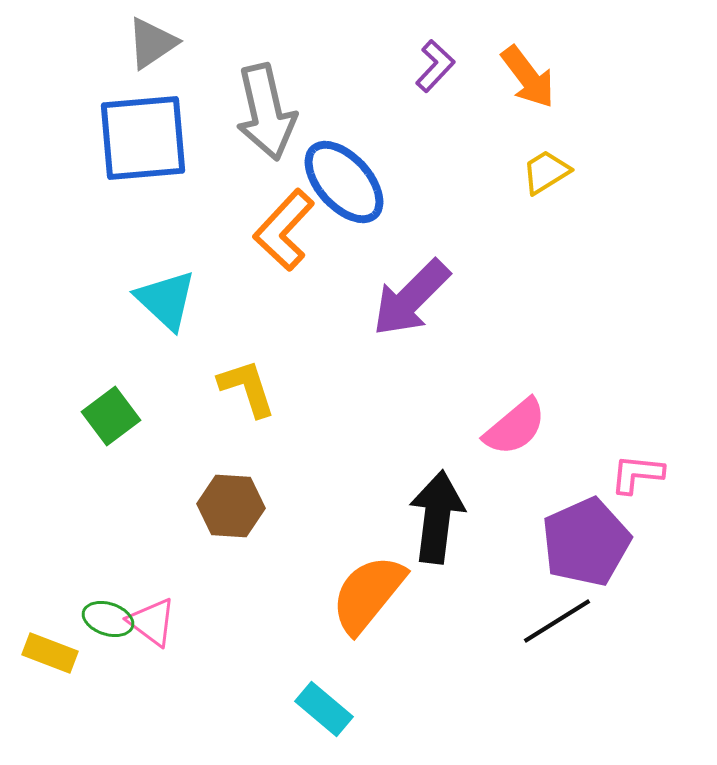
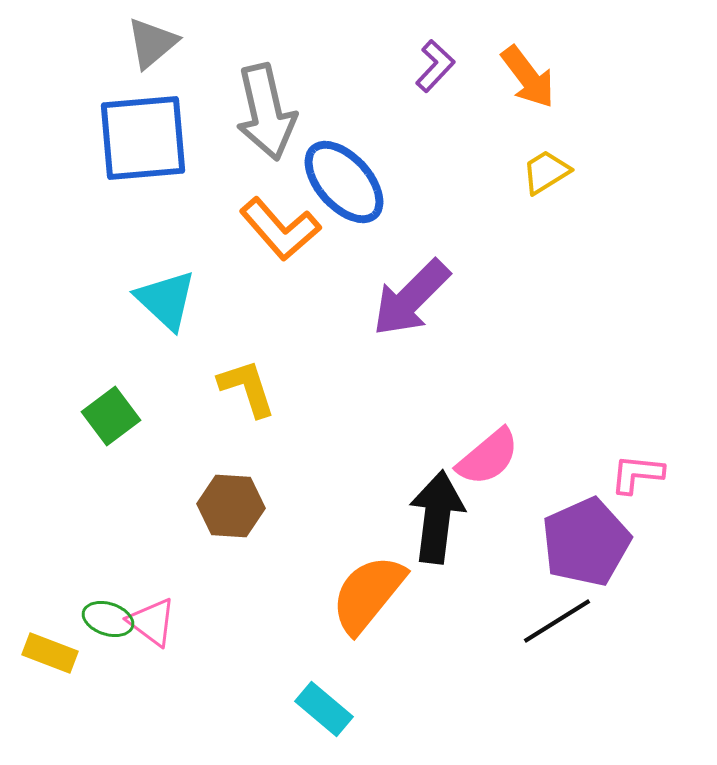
gray triangle: rotated 6 degrees counterclockwise
orange L-shape: moved 4 px left, 1 px up; rotated 84 degrees counterclockwise
pink semicircle: moved 27 px left, 30 px down
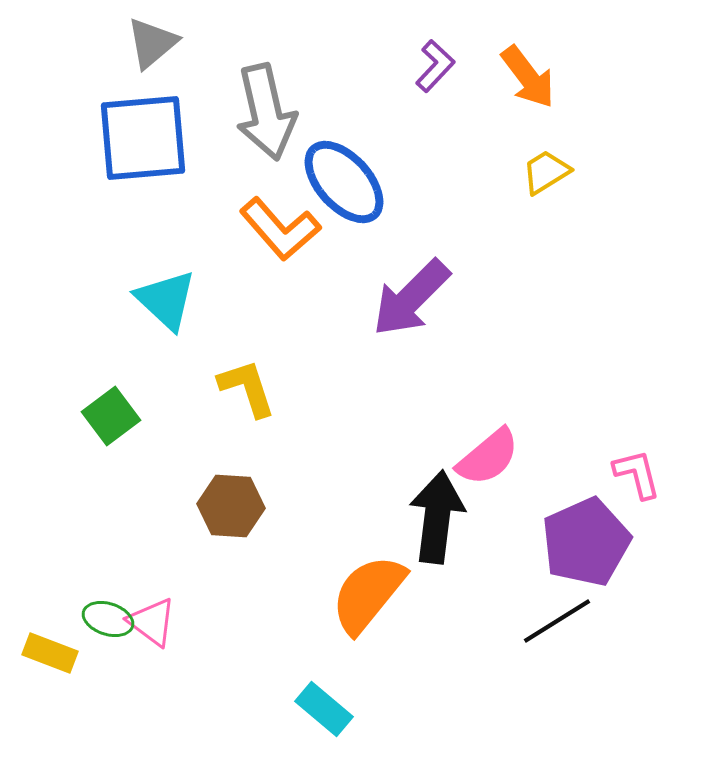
pink L-shape: rotated 70 degrees clockwise
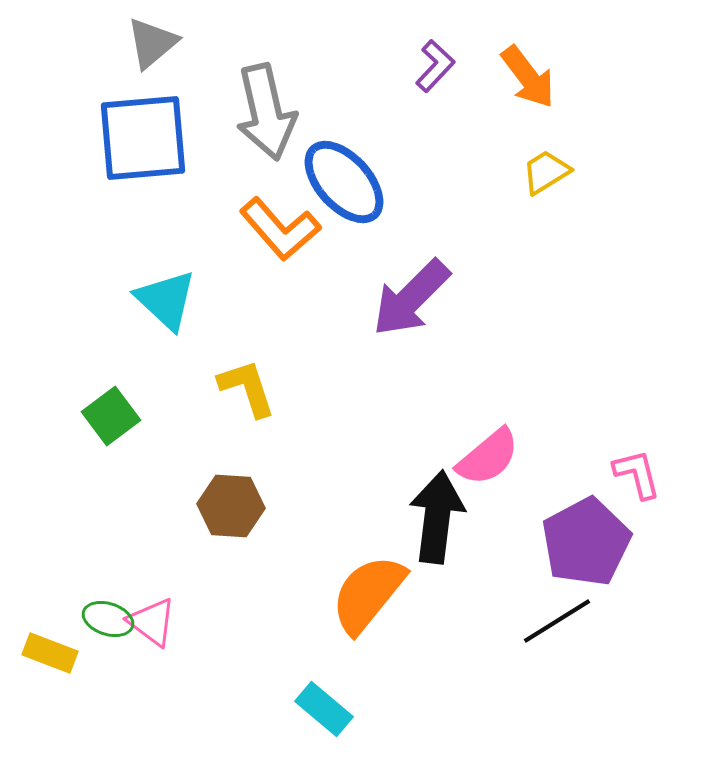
purple pentagon: rotated 4 degrees counterclockwise
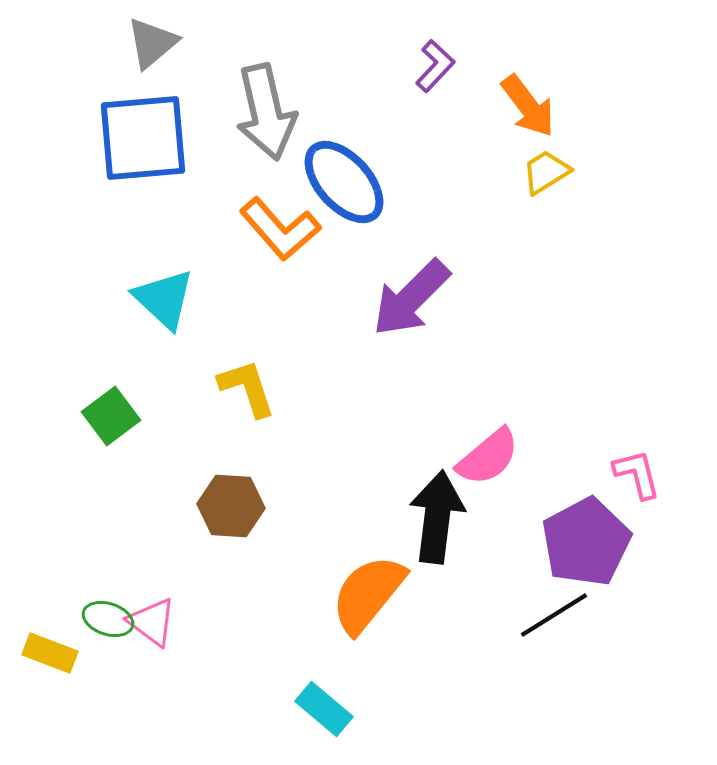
orange arrow: moved 29 px down
cyan triangle: moved 2 px left, 1 px up
black line: moved 3 px left, 6 px up
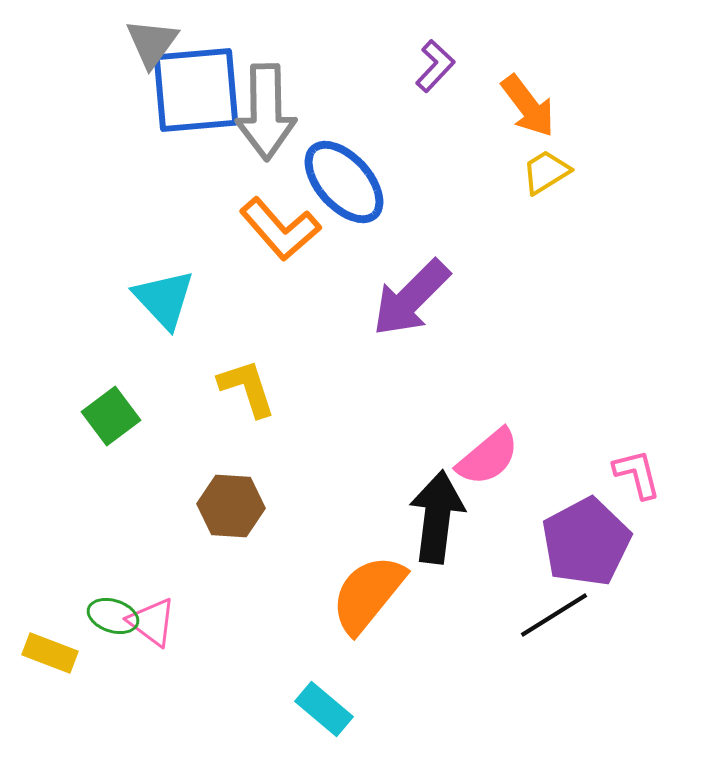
gray triangle: rotated 14 degrees counterclockwise
gray arrow: rotated 12 degrees clockwise
blue square: moved 53 px right, 48 px up
cyan triangle: rotated 4 degrees clockwise
green ellipse: moved 5 px right, 3 px up
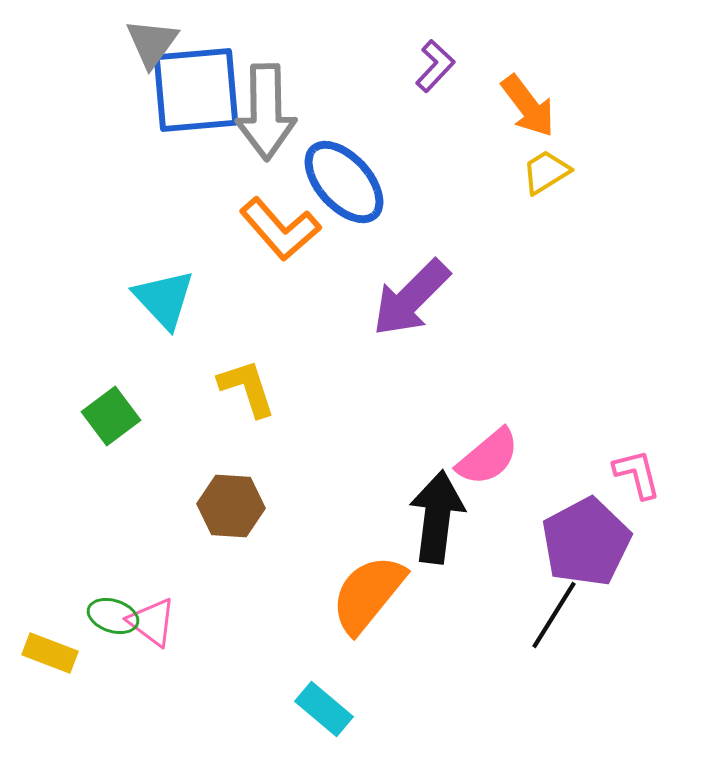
black line: rotated 26 degrees counterclockwise
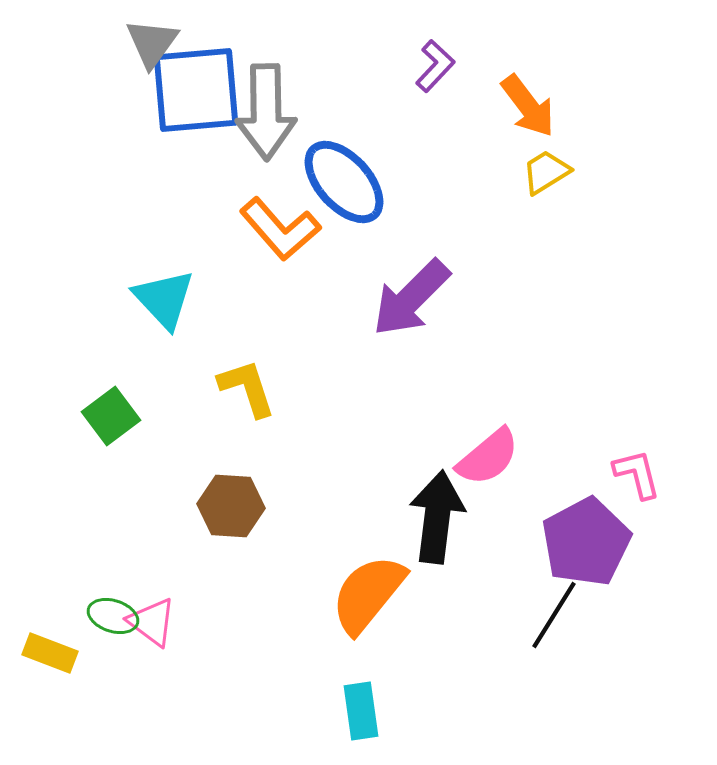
cyan rectangle: moved 37 px right, 2 px down; rotated 42 degrees clockwise
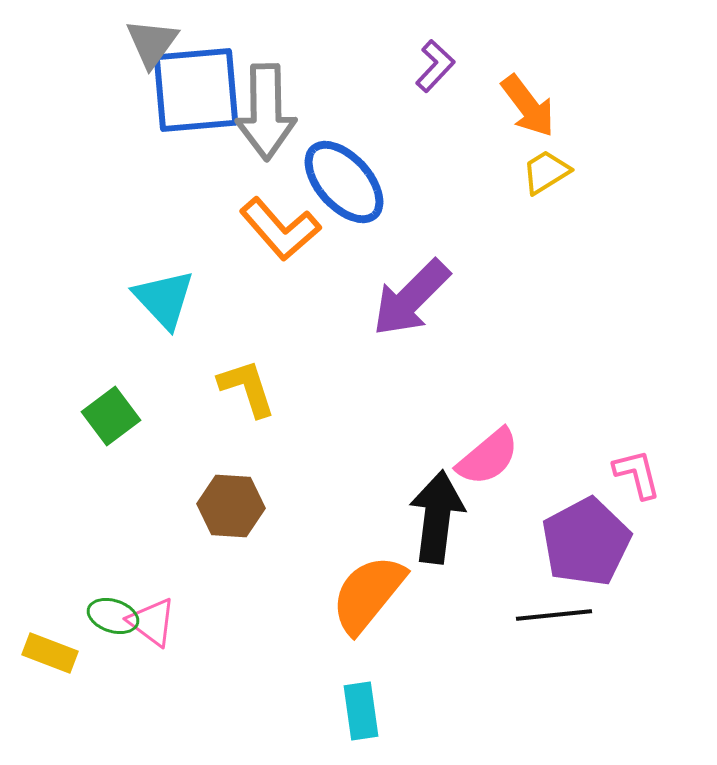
black line: rotated 52 degrees clockwise
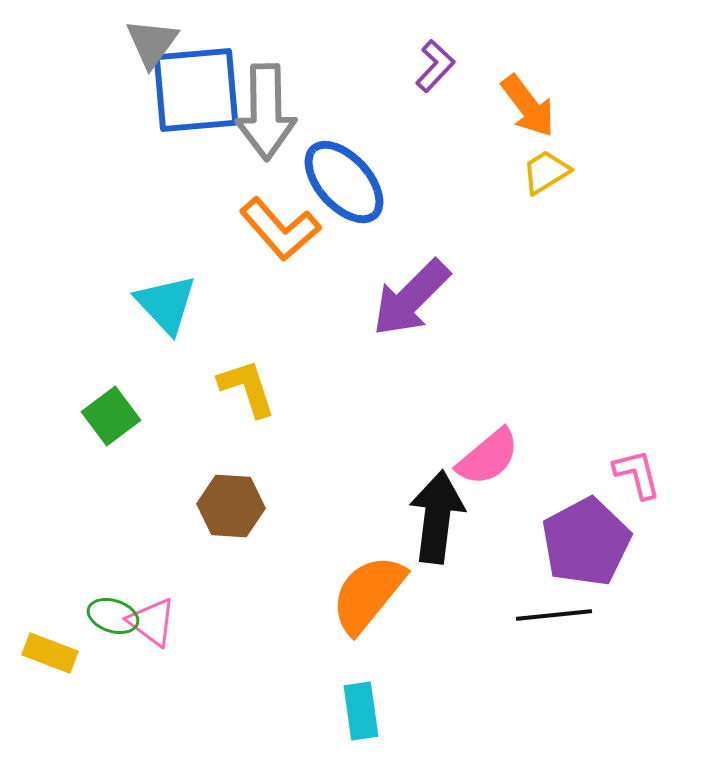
cyan triangle: moved 2 px right, 5 px down
